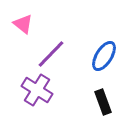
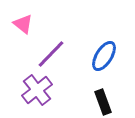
purple cross: rotated 20 degrees clockwise
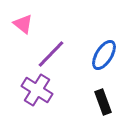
blue ellipse: moved 1 px up
purple cross: rotated 20 degrees counterclockwise
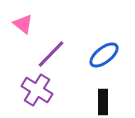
blue ellipse: rotated 20 degrees clockwise
black rectangle: rotated 20 degrees clockwise
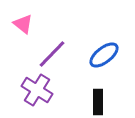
purple line: moved 1 px right
black rectangle: moved 5 px left
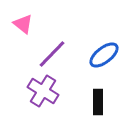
purple cross: moved 6 px right, 1 px down
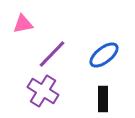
pink triangle: rotated 50 degrees counterclockwise
black rectangle: moved 5 px right, 3 px up
